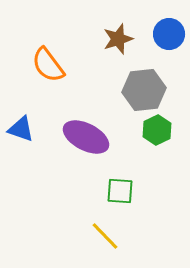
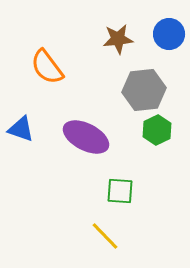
brown star: rotated 12 degrees clockwise
orange semicircle: moved 1 px left, 2 px down
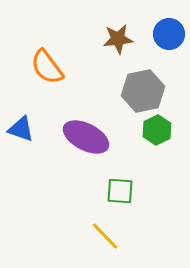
gray hexagon: moved 1 px left, 1 px down; rotated 6 degrees counterclockwise
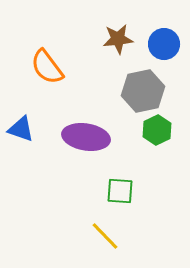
blue circle: moved 5 px left, 10 px down
purple ellipse: rotated 18 degrees counterclockwise
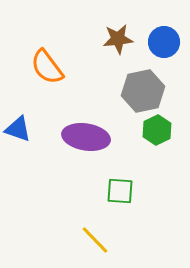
blue circle: moved 2 px up
blue triangle: moved 3 px left
yellow line: moved 10 px left, 4 px down
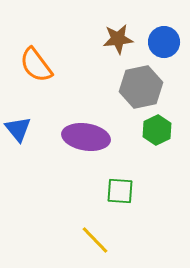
orange semicircle: moved 11 px left, 2 px up
gray hexagon: moved 2 px left, 4 px up
blue triangle: rotated 32 degrees clockwise
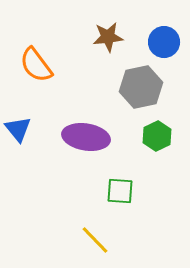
brown star: moved 10 px left, 2 px up
green hexagon: moved 6 px down
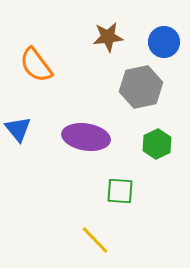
green hexagon: moved 8 px down
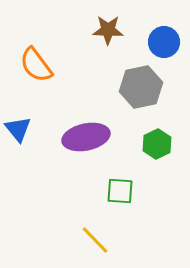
brown star: moved 7 px up; rotated 8 degrees clockwise
purple ellipse: rotated 21 degrees counterclockwise
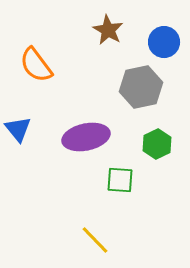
brown star: rotated 28 degrees clockwise
green square: moved 11 px up
